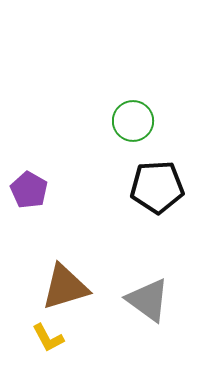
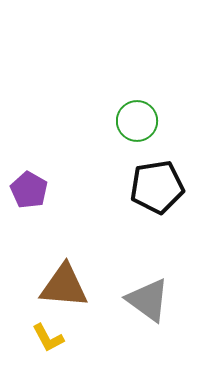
green circle: moved 4 px right
black pentagon: rotated 6 degrees counterclockwise
brown triangle: moved 1 px left, 1 px up; rotated 22 degrees clockwise
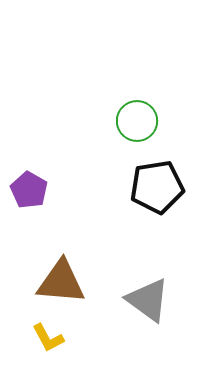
brown triangle: moved 3 px left, 4 px up
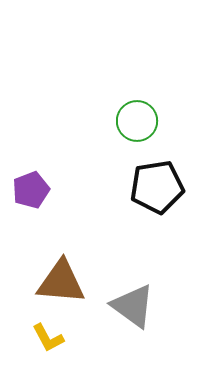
purple pentagon: moved 2 px right; rotated 21 degrees clockwise
gray triangle: moved 15 px left, 6 px down
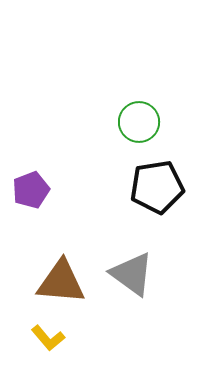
green circle: moved 2 px right, 1 px down
gray triangle: moved 1 px left, 32 px up
yellow L-shape: rotated 12 degrees counterclockwise
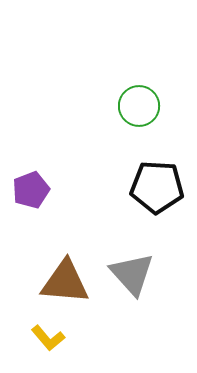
green circle: moved 16 px up
black pentagon: rotated 12 degrees clockwise
gray triangle: rotated 12 degrees clockwise
brown triangle: moved 4 px right
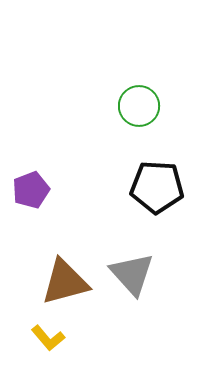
brown triangle: rotated 20 degrees counterclockwise
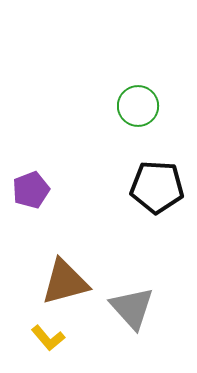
green circle: moved 1 px left
gray triangle: moved 34 px down
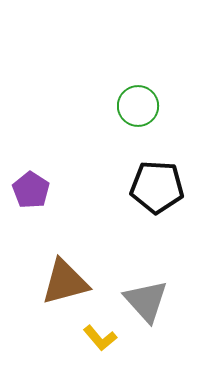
purple pentagon: rotated 18 degrees counterclockwise
gray triangle: moved 14 px right, 7 px up
yellow L-shape: moved 52 px right
